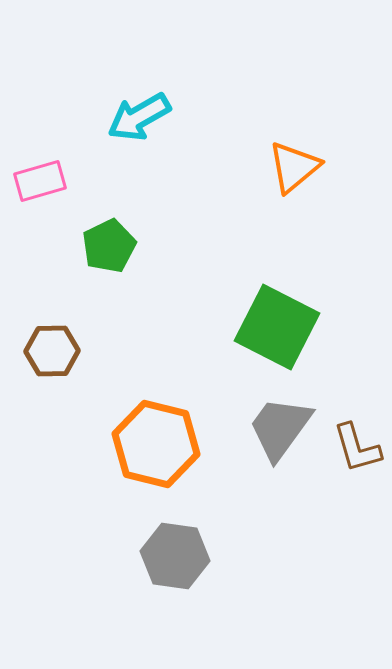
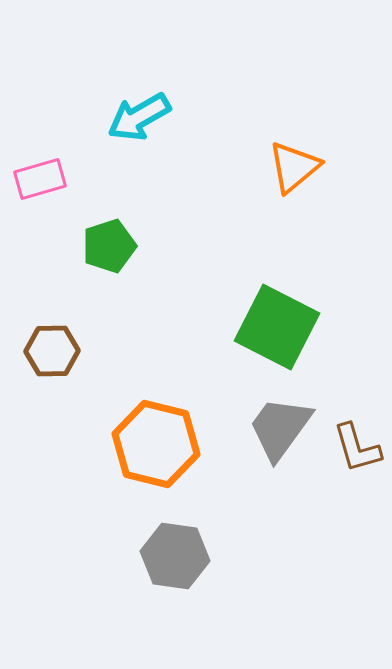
pink rectangle: moved 2 px up
green pentagon: rotated 8 degrees clockwise
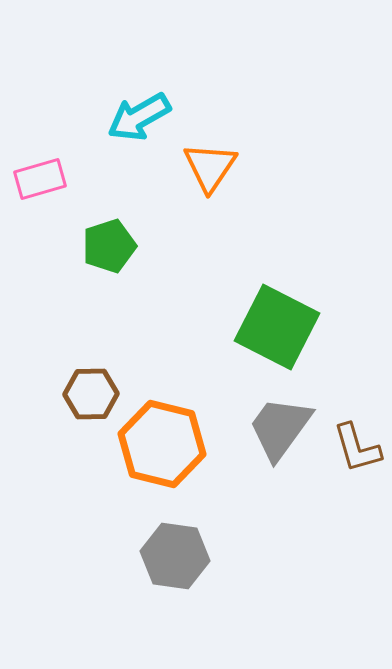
orange triangle: moved 84 px left; rotated 16 degrees counterclockwise
brown hexagon: moved 39 px right, 43 px down
orange hexagon: moved 6 px right
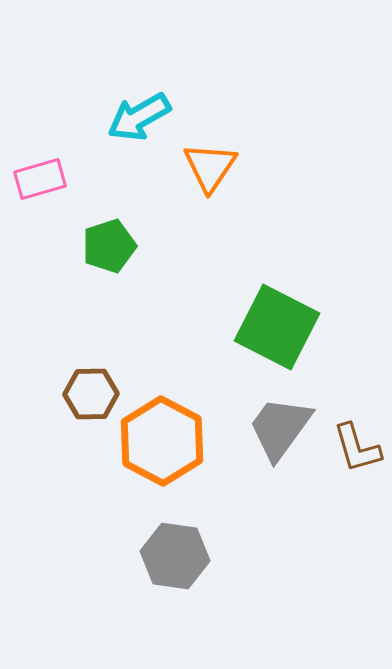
orange hexagon: moved 3 px up; rotated 14 degrees clockwise
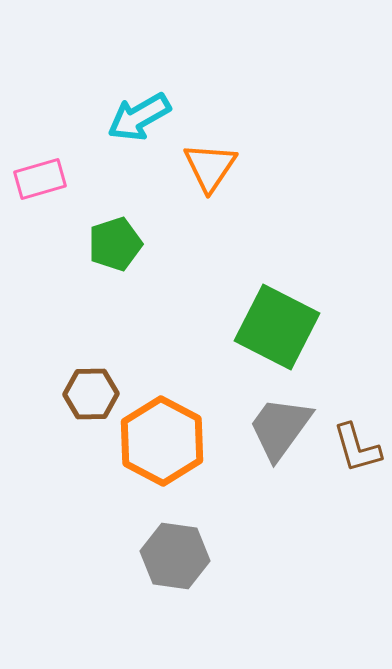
green pentagon: moved 6 px right, 2 px up
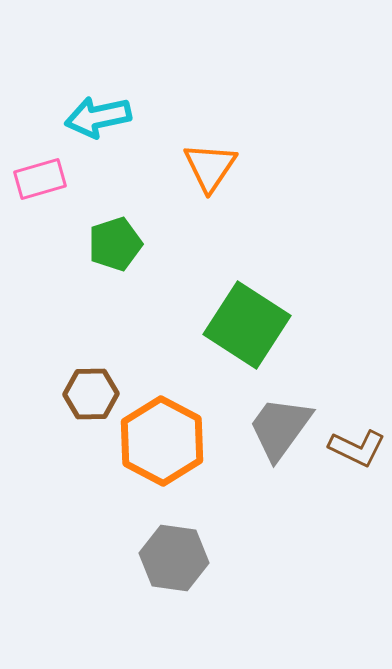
cyan arrow: moved 41 px left; rotated 18 degrees clockwise
green square: moved 30 px left, 2 px up; rotated 6 degrees clockwise
brown L-shape: rotated 48 degrees counterclockwise
gray hexagon: moved 1 px left, 2 px down
